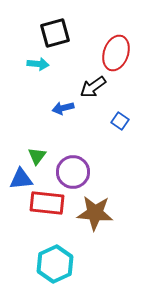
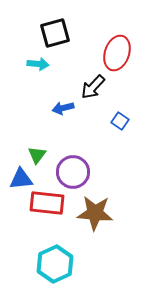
red ellipse: moved 1 px right
black arrow: rotated 12 degrees counterclockwise
green triangle: moved 1 px up
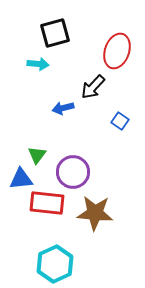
red ellipse: moved 2 px up
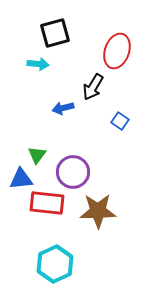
black arrow: rotated 12 degrees counterclockwise
brown star: moved 3 px right, 2 px up; rotated 6 degrees counterclockwise
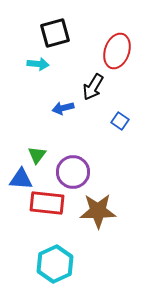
blue triangle: rotated 10 degrees clockwise
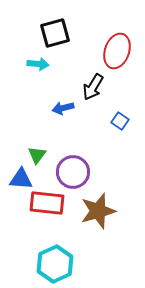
brown star: rotated 15 degrees counterclockwise
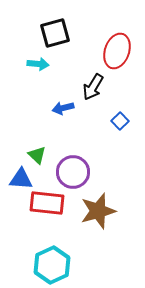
blue square: rotated 12 degrees clockwise
green triangle: rotated 24 degrees counterclockwise
cyan hexagon: moved 3 px left, 1 px down
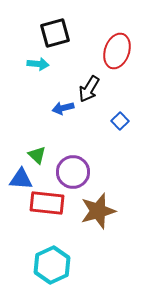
black arrow: moved 4 px left, 2 px down
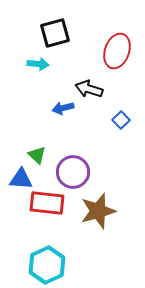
black arrow: rotated 76 degrees clockwise
blue square: moved 1 px right, 1 px up
cyan hexagon: moved 5 px left
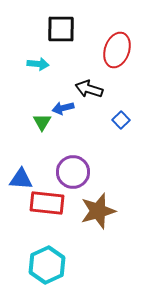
black square: moved 6 px right, 4 px up; rotated 16 degrees clockwise
red ellipse: moved 1 px up
green triangle: moved 5 px right, 33 px up; rotated 18 degrees clockwise
